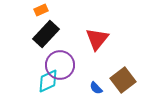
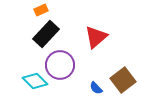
red triangle: moved 1 px left, 2 px up; rotated 10 degrees clockwise
cyan diamond: moved 13 px left; rotated 70 degrees clockwise
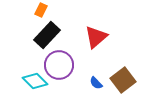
orange rectangle: rotated 40 degrees counterclockwise
black rectangle: moved 1 px right, 1 px down
purple circle: moved 1 px left
blue semicircle: moved 5 px up
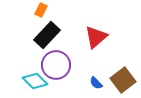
purple circle: moved 3 px left
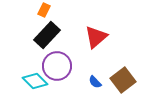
orange rectangle: moved 3 px right
purple circle: moved 1 px right, 1 px down
blue semicircle: moved 1 px left, 1 px up
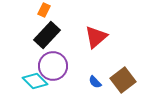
purple circle: moved 4 px left
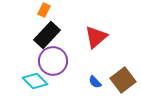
purple circle: moved 5 px up
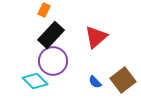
black rectangle: moved 4 px right
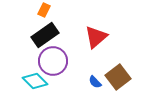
black rectangle: moved 6 px left; rotated 12 degrees clockwise
brown square: moved 5 px left, 3 px up
